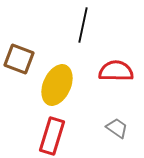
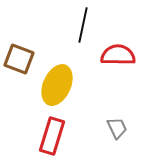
red semicircle: moved 2 px right, 16 px up
gray trapezoid: rotated 30 degrees clockwise
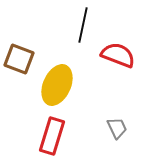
red semicircle: rotated 20 degrees clockwise
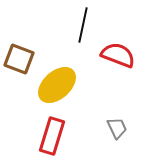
yellow ellipse: rotated 24 degrees clockwise
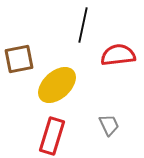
red semicircle: rotated 28 degrees counterclockwise
brown square: rotated 32 degrees counterclockwise
gray trapezoid: moved 8 px left, 3 px up
